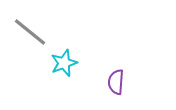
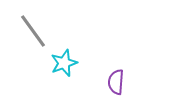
gray line: moved 3 px right, 1 px up; rotated 15 degrees clockwise
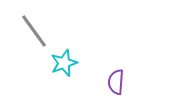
gray line: moved 1 px right
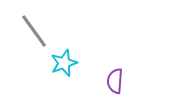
purple semicircle: moved 1 px left, 1 px up
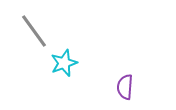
purple semicircle: moved 10 px right, 6 px down
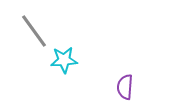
cyan star: moved 3 px up; rotated 16 degrees clockwise
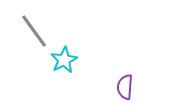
cyan star: rotated 24 degrees counterclockwise
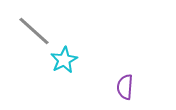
gray line: rotated 12 degrees counterclockwise
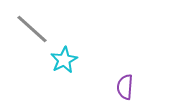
gray line: moved 2 px left, 2 px up
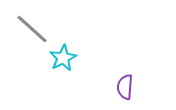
cyan star: moved 1 px left, 2 px up
